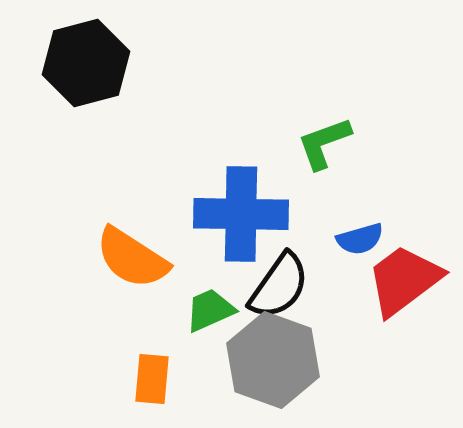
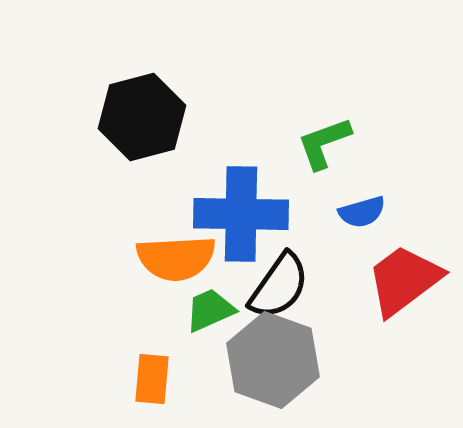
black hexagon: moved 56 px right, 54 px down
blue semicircle: moved 2 px right, 27 px up
orange semicircle: moved 44 px right; rotated 36 degrees counterclockwise
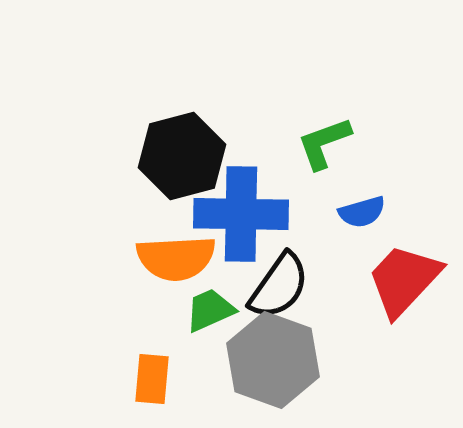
black hexagon: moved 40 px right, 39 px down
red trapezoid: rotated 10 degrees counterclockwise
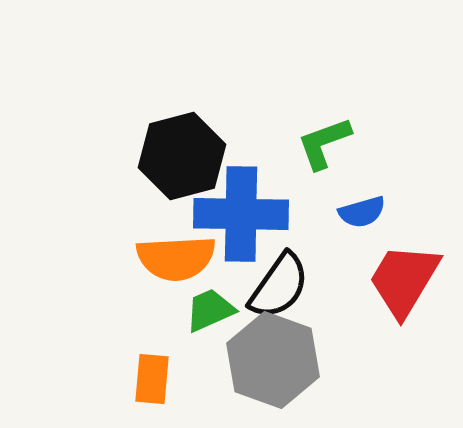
red trapezoid: rotated 12 degrees counterclockwise
